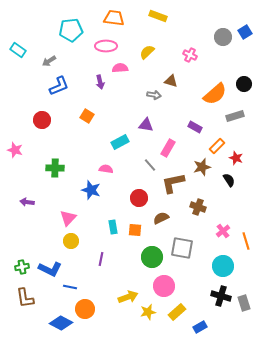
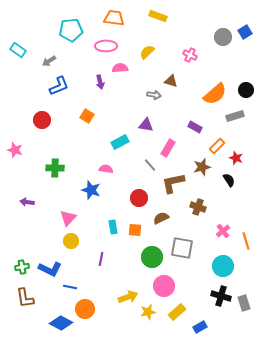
black circle at (244, 84): moved 2 px right, 6 px down
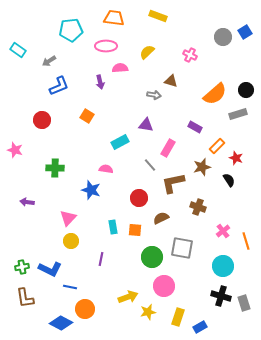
gray rectangle at (235, 116): moved 3 px right, 2 px up
yellow rectangle at (177, 312): moved 1 px right, 5 px down; rotated 30 degrees counterclockwise
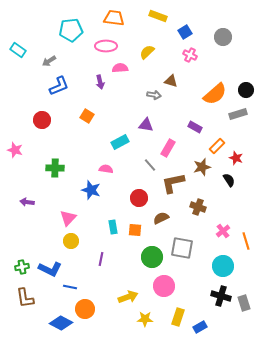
blue square at (245, 32): moved 60 px left
yellow star at (148, 312): moved 3 px left, 7 px down; rotated 14 degrees clockwise
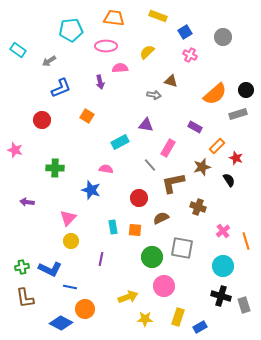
blue L-shape at (59, 86): moved 2 px right, 2 px down
gray rectangle at (244, 303): moved 2 px down
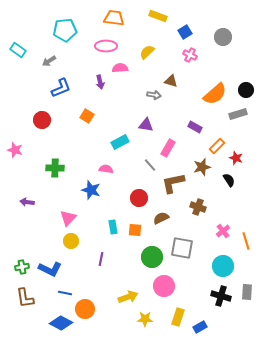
cyan pentagon at (71, 30): moved 6 px left
blue line at (70, 287): moved 5 px left, 6 px down
gray rectangle at (244, 305): moved 3 px right, 13 px up; rotated 21 degrees clockwise
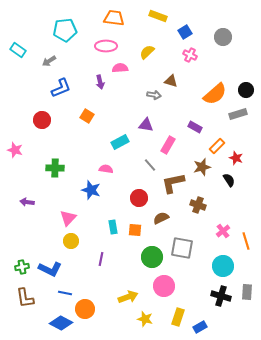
pink rectangle at (168, 148): moved 3 px up
brown cross at (198, 207): moved 2 px up
yellow star at (145, 319): rotated 14 degrees clockwise
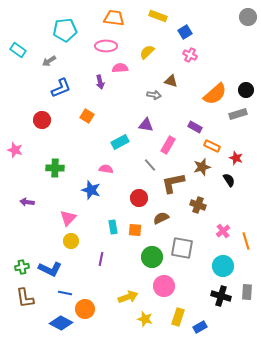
gray circle at (223, 37): moved 25 px right, 20 px up
orange rectangle at (217, 146): moved 5 px left; rotated 70 degrees clockwise
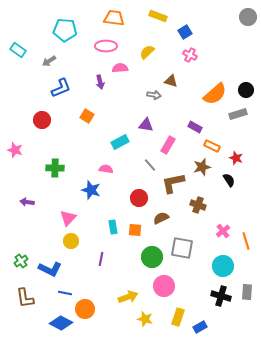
cyan pentagon at (65, 30): rotated 10 degrees clockwise
green cross at (22, 267): moved 1 px left, 6 px up; rotated 24 degrees counterclockwise
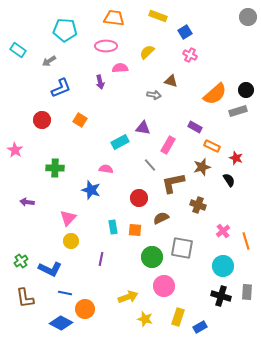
gray rectangle at (238, 114): moved 3 px up
orange square at (87, 116): moved 7 px left, 4 px down
purple triangle at (146, 125): moved 3 px left, 3 px down
pink star at (15, 150): rotated 14 degrees clockwise
